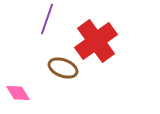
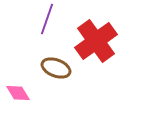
brown ellipse: moved 7 px left
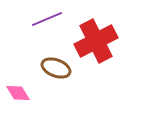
purple line: rotated 48 degrees clockwise
red cross: rotated 9 degrees clockwise
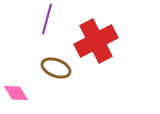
purple line: rotated 52 degrees counterclockwise
pink diamond: moved 2 px left
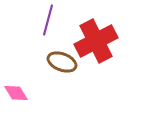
purple line: moved 1 px right, 1 px down
brown ellipse: moved 6 px right, 6 px up
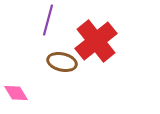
red cross: rotated 12 degrees counterclockwise
brown ellipse: rotated 8 degrees counterclockwise
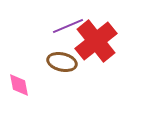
purple line: moved 20 px right, 6 px down; rotated 52 degrees clockwise
pink diamond: moved 3 px right, 8 px up; rotated 20 degrees clockwise
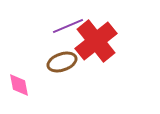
brown ellipse: rotated 32 degrees counterclockwise
